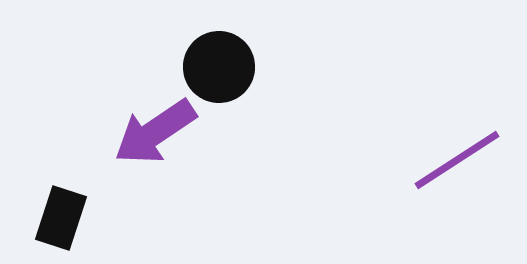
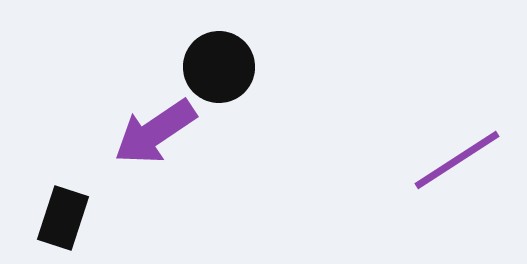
black rectangle: moved 2 px right
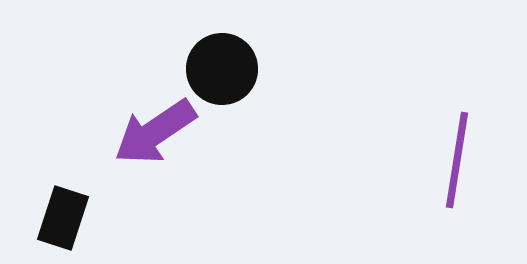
black circle: moved 3 px right, 2 px down
purple line: rotated 48 degrees counterclockwise
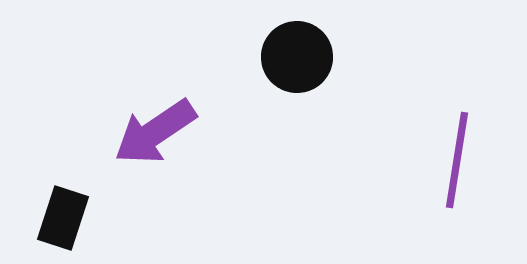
black circle: moved 75 px right, 12 px up
